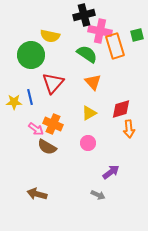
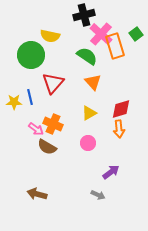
pink cross: moved 1 px right, 3 px down; rotated 30 degrees clockwise
green square: moved 1 px left, 1 px up; rotated 24 degrees counterclockwise
green semicircle: moved 2 px down
orange arrow: moved 10 px left
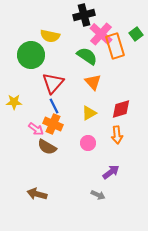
blue line: moved 24 px right, 9 px down; rotated 14 degrees counterclockwise
orange arrow: moved 2 px left, 6 px down
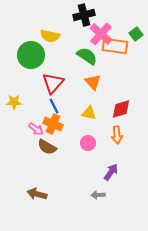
orange rectangle: rotated 65 degrees counterclockwise
yellow triangle: rotated 42 degrees clockwise
purple arrow: rotated 18 degrees counterclockwise
gray arrow: rotated 152 degrees clockwise
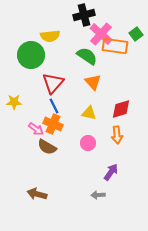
yellow semicircle: rotated 18 degrees counterclockwise
